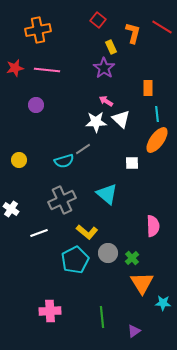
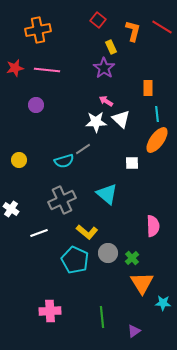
orange L-shape: moved 2 px up
cyan pentagon: rotated 20 degrees counterclockwise
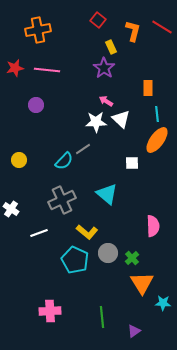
cyan semicircle: rotated 30 degrees counterclockwise
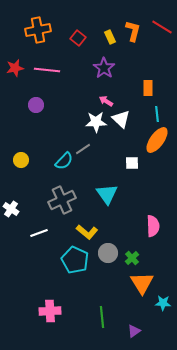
red square: moved 20 px left, 18 px down
yellow rectangle: moved 1 px left, 10 px up
yellow circle: moved 2 px right
cyan triangle: rotated 15 degrees clockwise
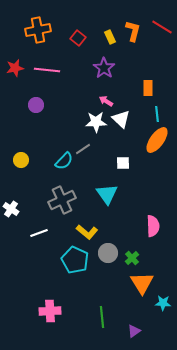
white square: moved 9 px left
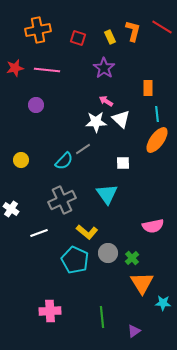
red square: rotated 21 degrees counterclockwise
pink semicircle: rotated 80 degrees clockwise
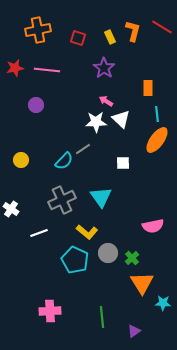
cyan triangle: moved 6 px left, 3 px down
